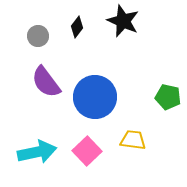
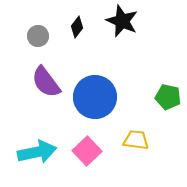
black star: moved 1 px left
yellow trapezoid: moved 3 px right
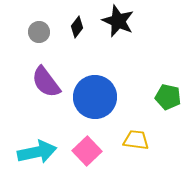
black star: moved 4 px left
gray circle: moved 1 px right, 4 px up
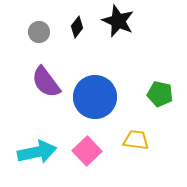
green pentagon: moved 8 px left, 3 px up
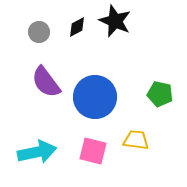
black star: moved 3 px left
black diamond: rotated 25 degrees clockwise
pink square: moved 6 px right; rotated 32 degrees counterclockwise
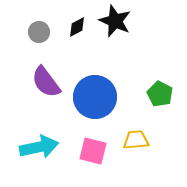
green pentagon: rotated 15 degrees clockwise
yellow trapezoid: rotated 12 degrees counterclockwise
cyan arrow: moved 2 px right, 5 px up
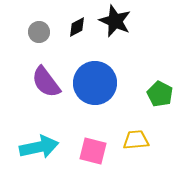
blue circle: moved 14 px up
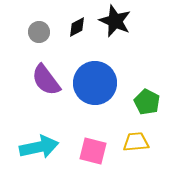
purple semicircle: moved 2 px up
green pentagon: moved 13 px left, 8 px down
yellow trapezoid: moved 2 px down
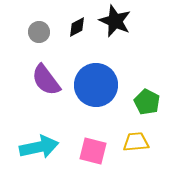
blue circle: moved 1 px right, 2 px down
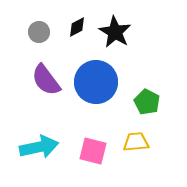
black star: moved 11 px down; rotated 8 degrees clockwise
blue circle: moved 3 px up
